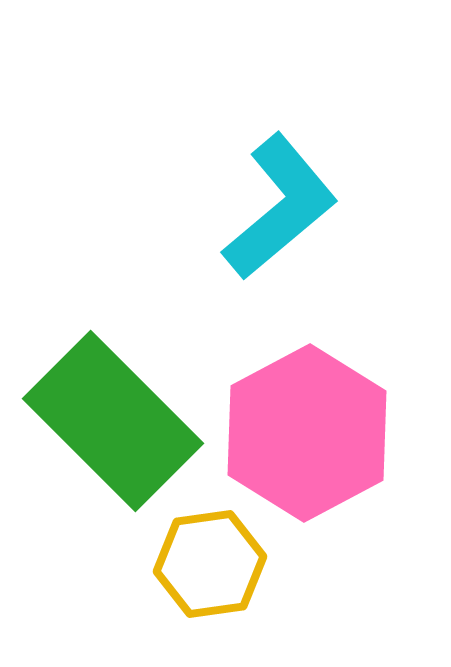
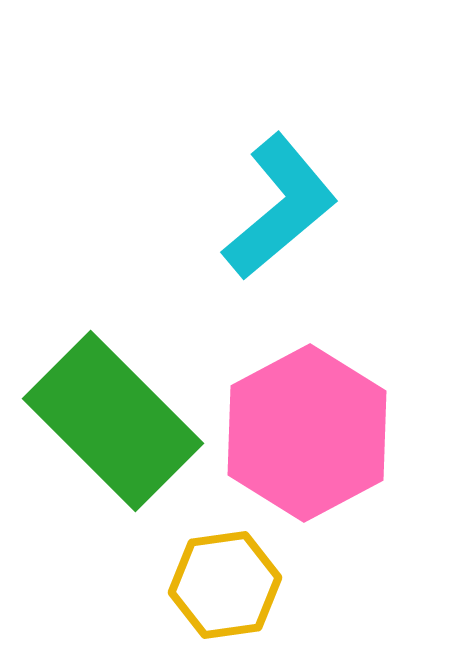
yellow hexagon: moved 15 px right, 21 px down
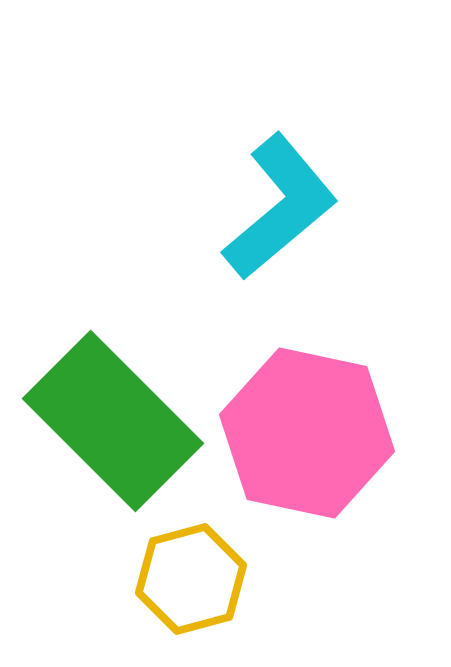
pink hexagon: rotated 20 degrees counterclockwise
yellow hexagon: moved 34 px left, 6 px up; rotated 7 degrees counterclockwise
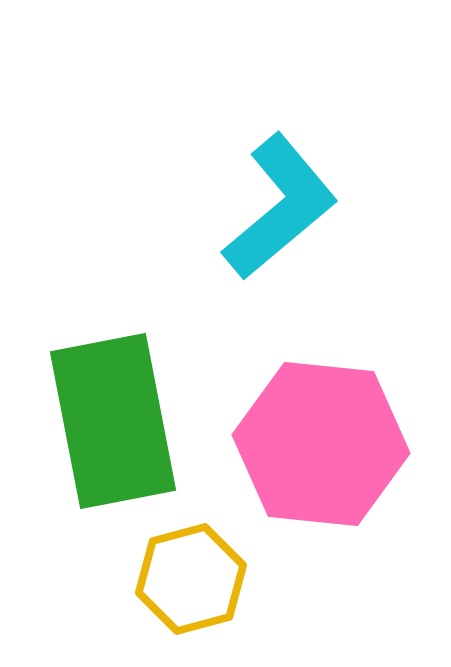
green rectangle: rotated 34 degrees clockwise
pink hexagon: moved 14 px right, 11 px down; rotated 6 degrees counterclockwise
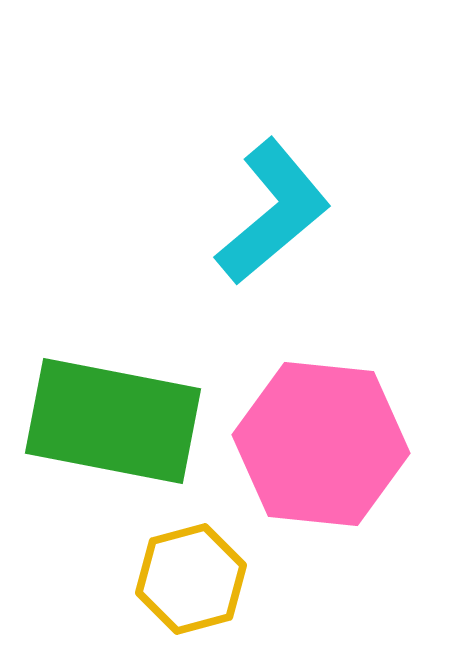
cyan L-shape: moved 7 px left, 5 px down
green rectangle: rotated 68 degrees counterclockwise
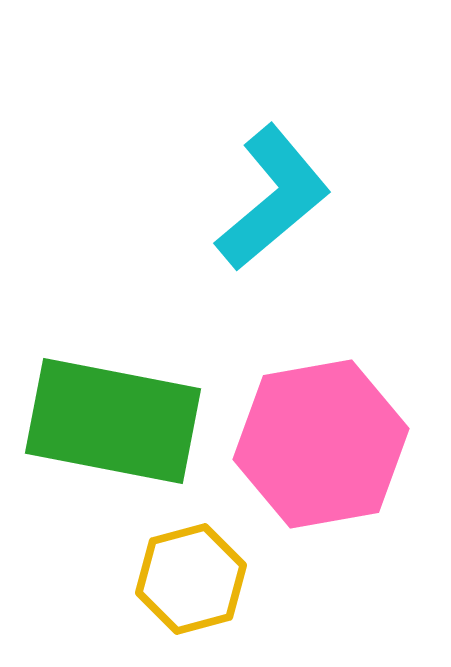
cyan L-shape: moved 14 px up
pink hexagon: rotated 16 degrees counterclockwise
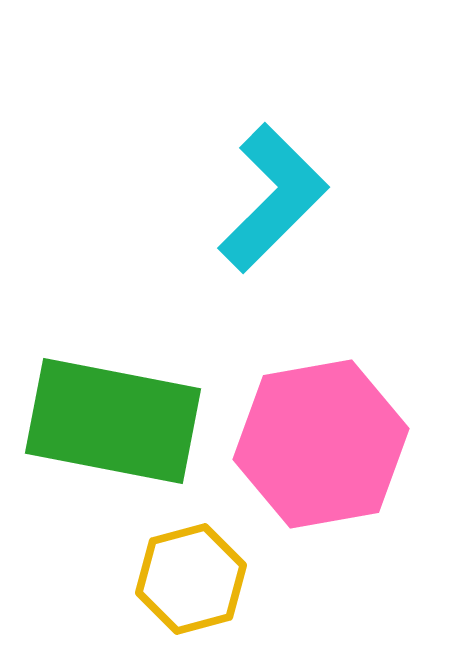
cyan L-shape: rotated 5 degrees counterclockwise
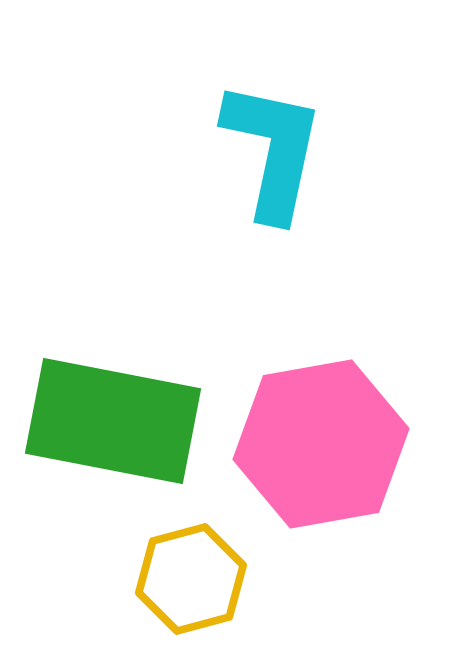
cyan L-shape: moved 48 px up; rotated 33 degrees counterclockwise
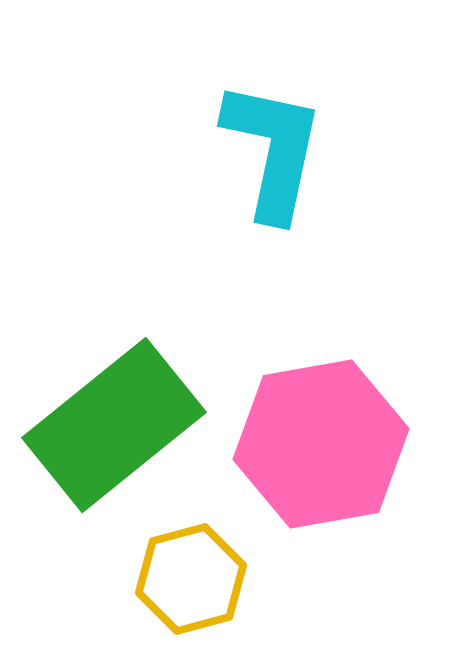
green rectangle: moved 1 px right, 4 px down; rotated 50 degrees counterclockwise
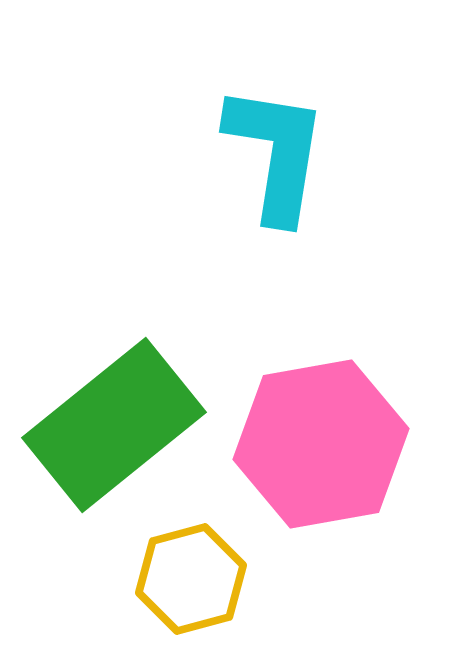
cyan L-shape: moved 3 px right, 3 px down; rotated 3 degrees counterclockwise
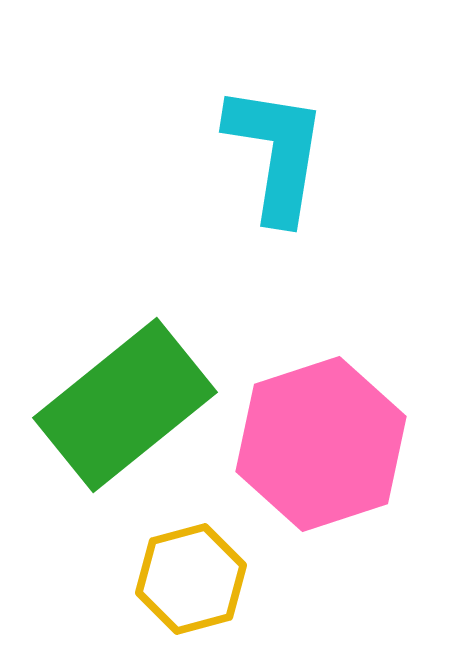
green rectangle: moved 11 px right, 20 px up
pink hexagon: rotated 8 degrees counterclockwise
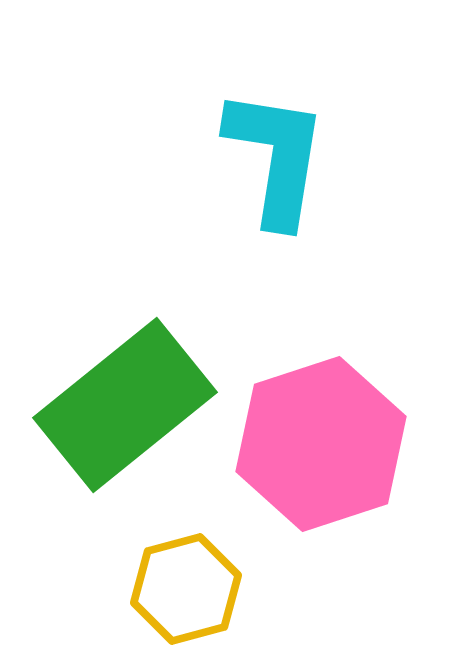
cyan L-shape: moved 4 px down
yellow hexagon: moved 5 px left, 10 px down
